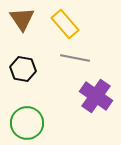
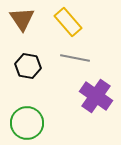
yellow rectangle: moved 3 px right, 2 px up
black hexagon: moved 5 px right, 3 px up
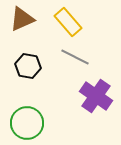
brown triangle: rotated 40 degrees clockwise
gray line: moved 1 px up; rotated 16 degrees clockwise
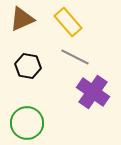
purple cross: moved 3 px left, 4 px up
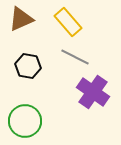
brown triangle: moved 1 px left
green circle: moved 2 px left, 2 px up
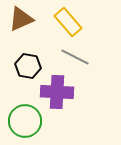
purple cross: moved 36 px left; rotated 32 degrees counterclockwise
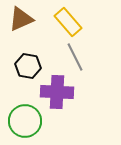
gray line: rotated 36 degrees clockwise
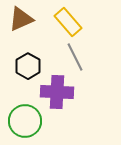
black hexagon: rotated 20 degrees clockwise
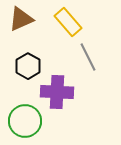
gray line: moved 13 px right
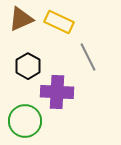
yellow rectangle: moved 9 px left; rotated 24 degrees counterclockwise
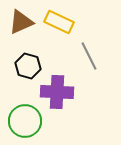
brown triangle: moved 3 px down
gray line: moved 1 px right, 1 px up
black hexagon: rotated 15 degrees counterclockwise
